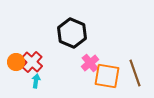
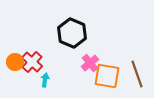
orange circle: moved 1 px left
brown line: moved 2 px right, 1 px down
cyan arrow: moved 9 px right, 1 px up
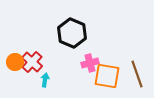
pink cross: rotated 24 degrees clockwise
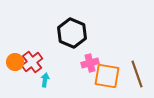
red cross: rotated 10 degrees clockwise
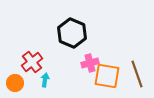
orange circle: moved 21 px down
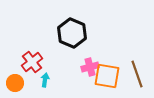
pink cross: moved 4 px down
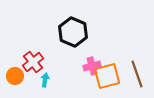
black hexagon: moved 1 px right, 1 px up
red cross: moved 1 px right
pink cross: moved 2 px right, 1 px up
orange square: rotated 24 degrees counterclockwise
orange circle: moved 7 px up
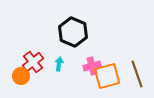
orange circle: moved 6 px right
cyan arrow: moved 14 px right, 16 px up
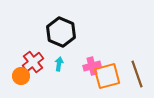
black hexagon: moved 12 px left
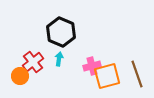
cyan arrow: moved 5 px up
orange circle: moved 1 px left
